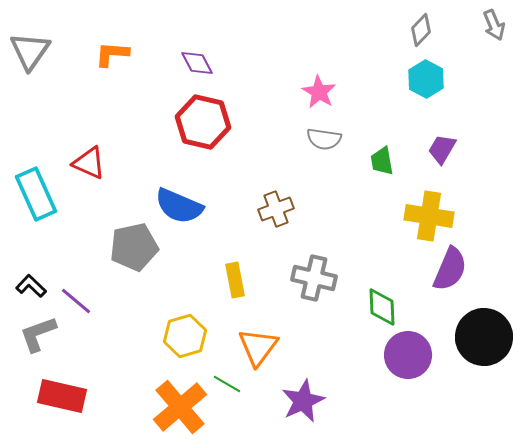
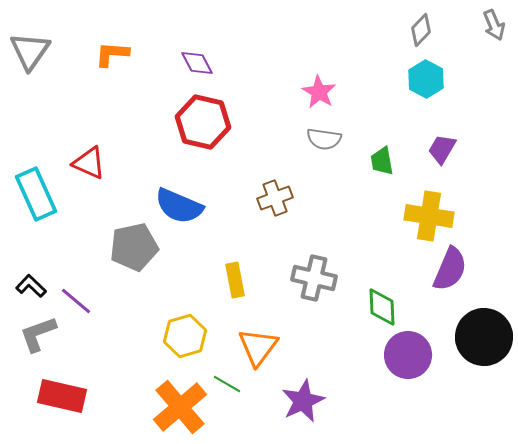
brown cross: moved 1 px left, 11 px up
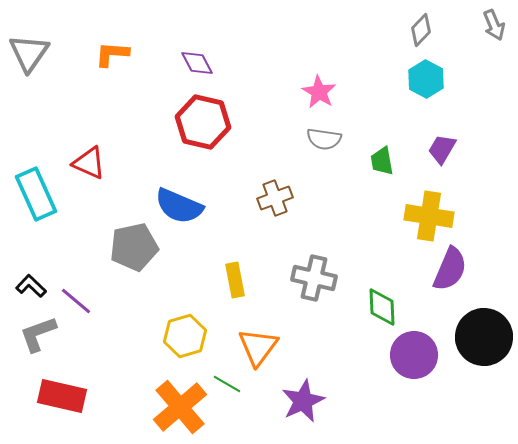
gray triangle: moved 1 px left, 2 px down
purple circle: moved 6 px right
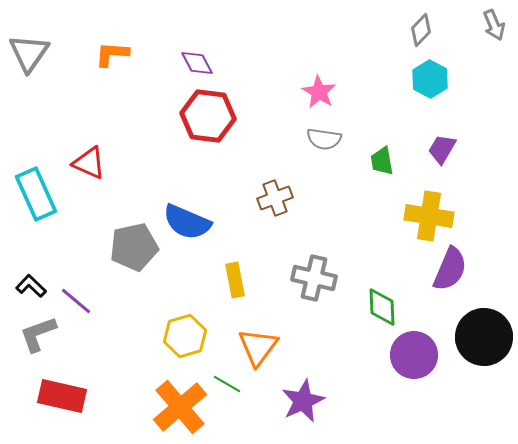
cyan hexagon: moved 4 px right
red hexagon: moved 5 px right, 6 px up; rotated 6 degrees counterclockwise
blue semicircle: moved 8 px right, 16 px down
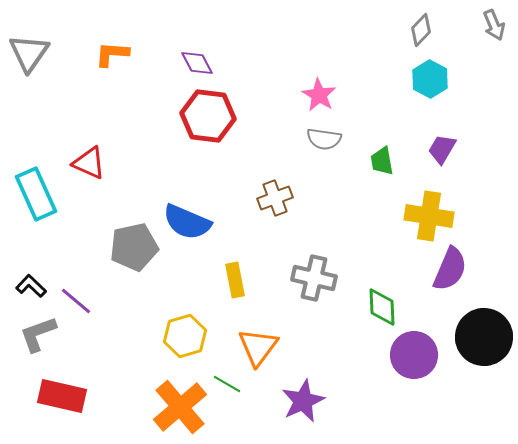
pink star: moved 3 px down
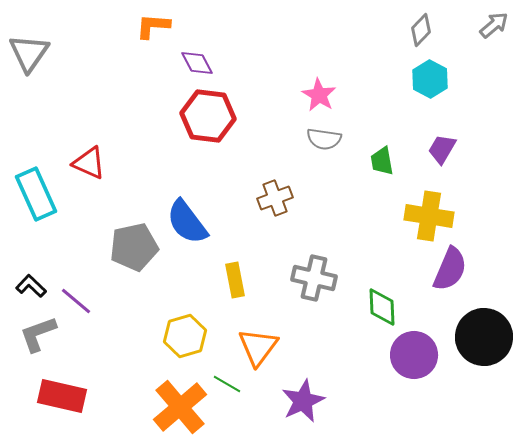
gray arrow: rotated 108 degrees counterclockwise
orange L-shape: moved 41 px right, 28 px up
blue semicircle: rotated 30 degrees clockwise
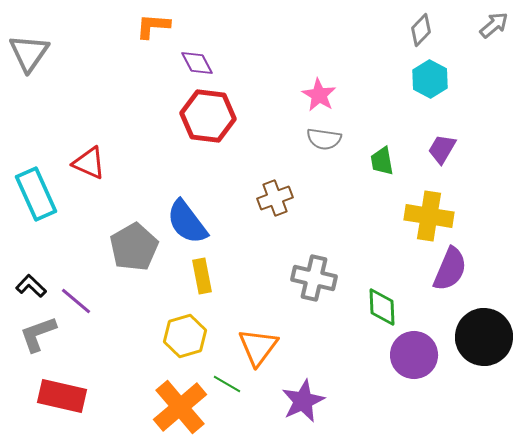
gray pentagon: rotated 18 degrees counterclockwise
yellow rectangle: moved 33 px left, 4 px up
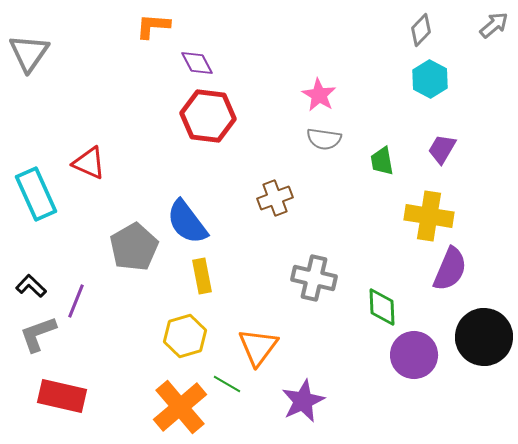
purple line: rotated 72 degrees clockwise
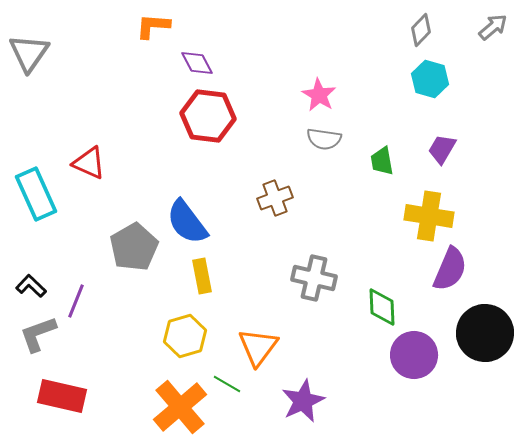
gray arrow: moved 1 px left, 2 px down
cyan hexagon: rotated 12 degrees counterclockwise
black circle: moved 1 px right, 4 px up
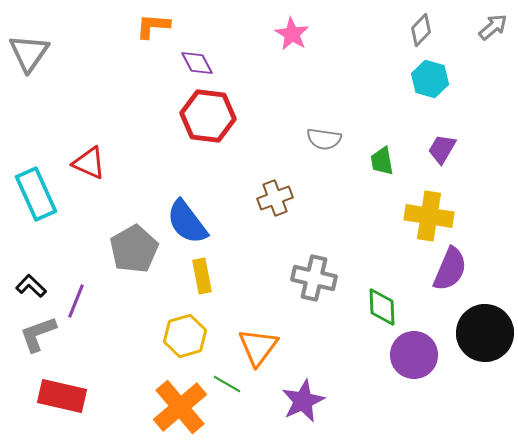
pink star: moved 27 px left, 61 px up
gray pentagon: moved 2 px down
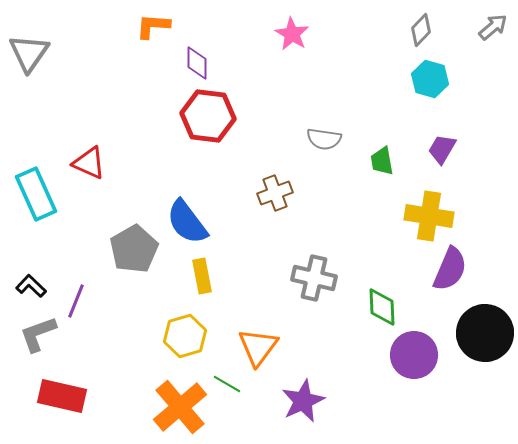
purple diamond: rotated 28 degrees clockwise
brown cross: moved 5 px up
